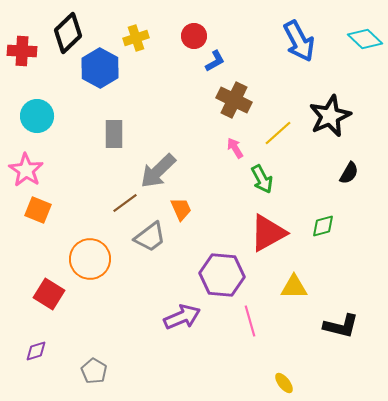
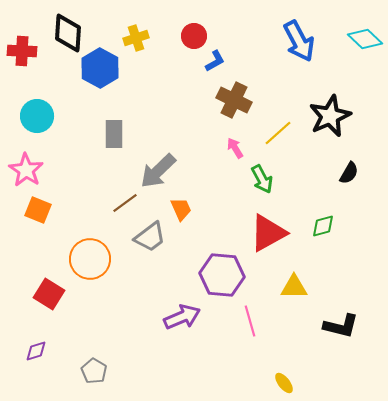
black diamond: rotated 42 degrees counterclockwise
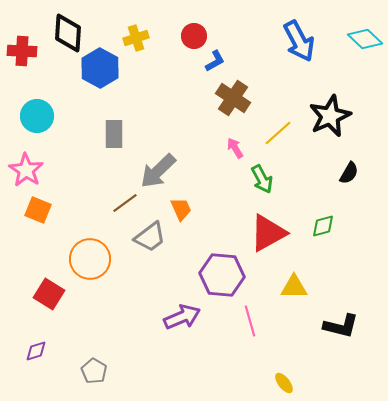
brown cross: moved 1 px left, 2 px up; rotated 8 degrees clockwise
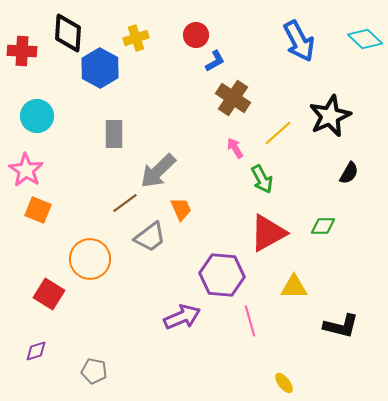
red circle: moved 2 px right, 1 px up
green diamond: rotated 15 degrees clockwise
gray pentagon: rotated 20 degrees counterclockwise
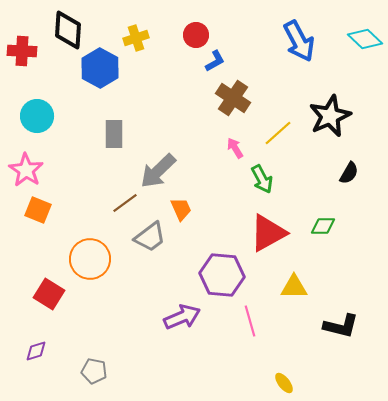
black diamond: moved 3 px up
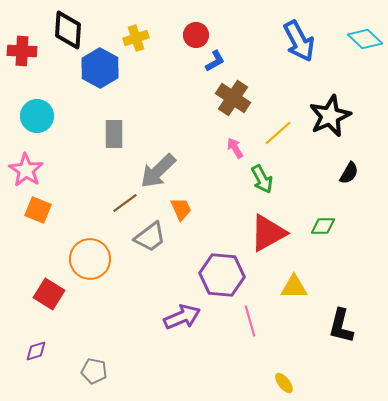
black L-shape: rotated 90 degrees clockwise
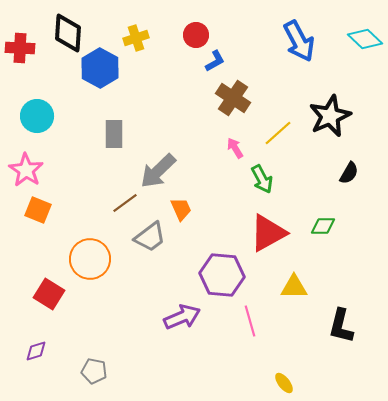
black diamond: moved 3 px down
red cross: moved 2 px left, 3 px up
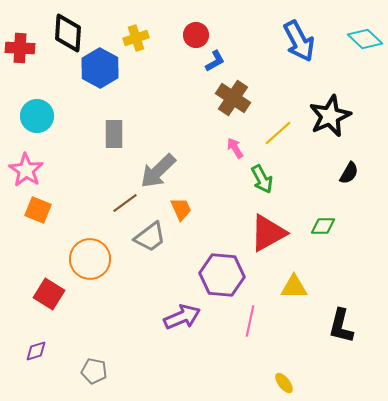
pink line: rotated 28 degrees clockwise
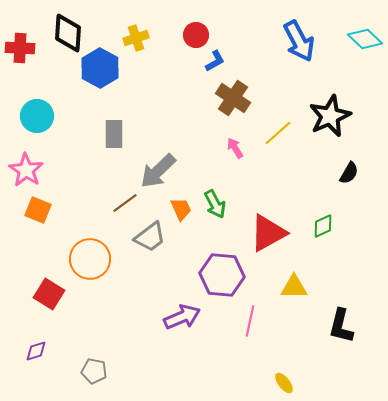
green arrow: moved 47 px left, 25 px down
green diamond: rotated 25 degrees counterclockwise
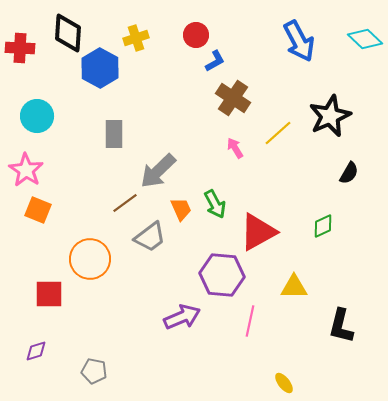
red triangle: moved 10 px left, 1 px up
red square: rotated 32 degrees counterclockwise
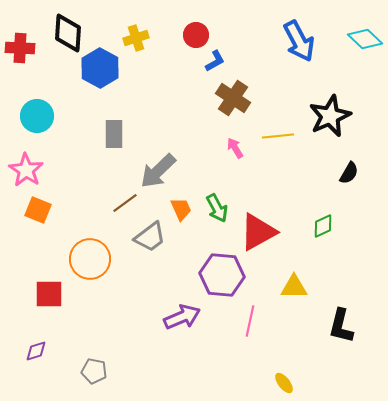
yellow line: moved 3 px down; rotated 36 degrees clockwise
green arrow: moved 2 px right, 4 px down
